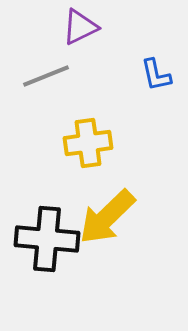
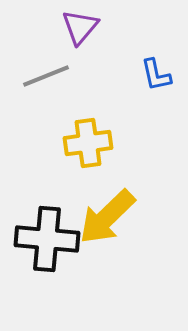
purple triangle: rotated 24 degrees counterclockwise
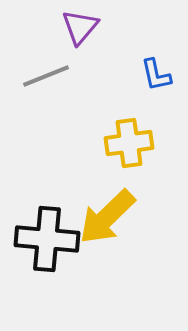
yellow cross: moved 41 px right
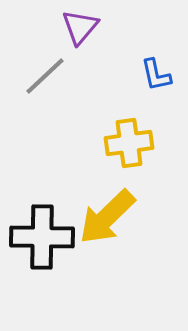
gray line: moved 1 px left; rotated 21 degrees counterclockwise
black cross: moved 5 px left, 2 px up; rotated 4 degrees counterclockwise
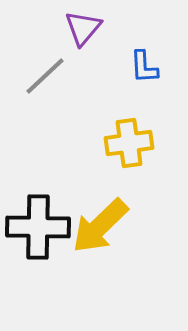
purple triangle: moved 3 px right, 1 px down
blue L-shape: moved 12 px left, 8 px up; rotated 9 degrees clockwise
yellow arrow: moved 7 px left, 9 px down
black cross: moved 4 px left, 10 px up
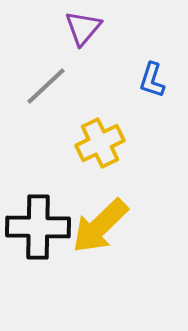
blue L-shape: moved 8 px right, 13 px down; rotated 21 degrees clockwise
gray line: moved 1 px right, 10 px down
yellow cross: moved 29 px left; rotated 18 degrees counterclockwise
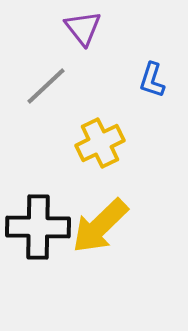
purple triangle: rotated 18 degrees counterclockwise
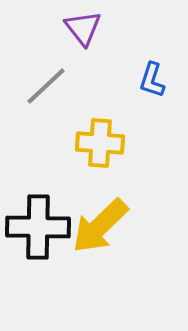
yellow cross: rotated 30 degrees clockwise
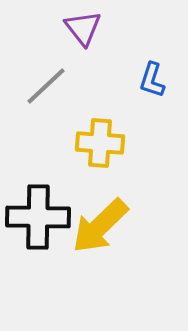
black cross: moved 10 px up
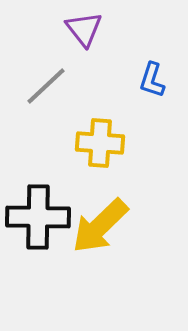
purple triangle: moved 1 px right, 1 px down
